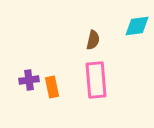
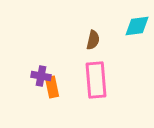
purple cross: moved 12 px right, 4 px up; rotated 18 degrees clockwise
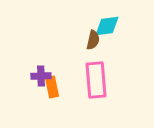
cyan diamond: moved 30 px left
purple cross: rotated 12 degrees counterclockwise
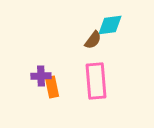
cyan diamond: moved 3 px right, 1 px up
brown semicircle: rotated 24 degrees clockwise
pink rectangle: moved 1 px down
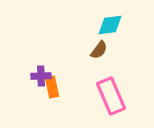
brown semicircle: moved 6 px right, 10 px down
pink rectangle: moved 15 px right, 15 px down; rotated 18 degrees counterclockwise
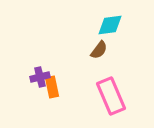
purple cross: moved 1 px left, 1 px down; rotated 12 degrees counterclockwise
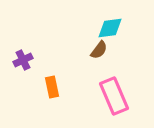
cyan diamond: moved 3 px down
purple cross: moved 17 px left, 17 px up; rotated 12 degrees counterclockwise
pink rectangle: moved 3 px right
